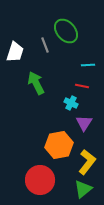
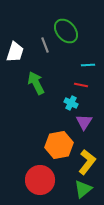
red line: moved 1 px left, 1 px up
purple triangle: moved 1 px up
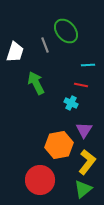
purple triangle: moved 8 px down
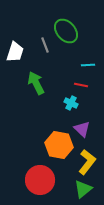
purple triangle: moved 2 px left, 1 px up; rotated 18 degrees counterclockwise
orange hexagon: rotated 20 degrees clockwise
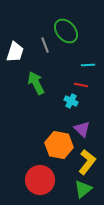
cyan cross: moved 2 px up
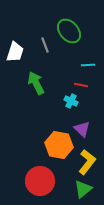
green ellipse: moved 3 px right
red circle: moved 1 px down
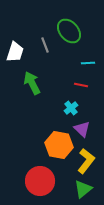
cyan line: moved 2 px up
green arrow: moved 4 px left
cyan cross: moved 7 px down; rotated 24 degrees clockwise
yellow L-shape: moved 1 px left, 1 px up
